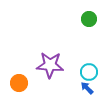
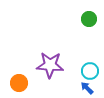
cyan circle: moved 1 px right, 1 px up
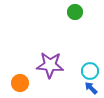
green circle: moved 14 px left, 7 px up
orange circle: moved 1 px right
blue arrow: moved 4 px right
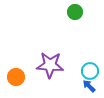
orange circle: moved 4 px left, 6 px up
blue arrow: moved 2 px left, 2 px up
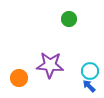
green circle: moved 6 px left, 7 px down
orange circle: moved 3 px right, 1 px down
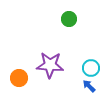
cyan circle: moved 1 px right, 3 px up
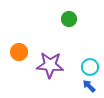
cyan circle: moved 1 px left, 1 px up
orange circle: moved 26 px up
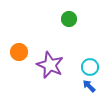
purple star: rotated 20 degrees clockwise
